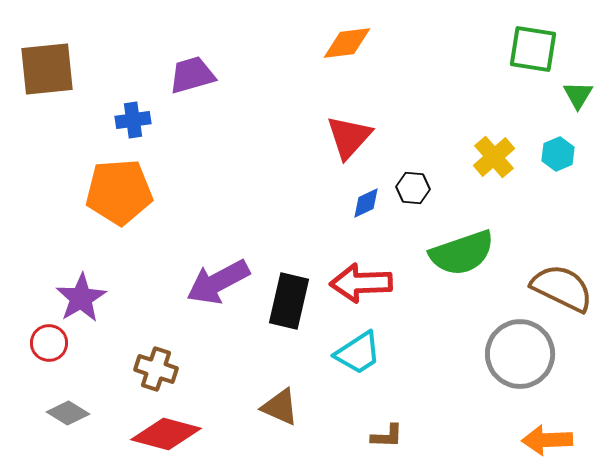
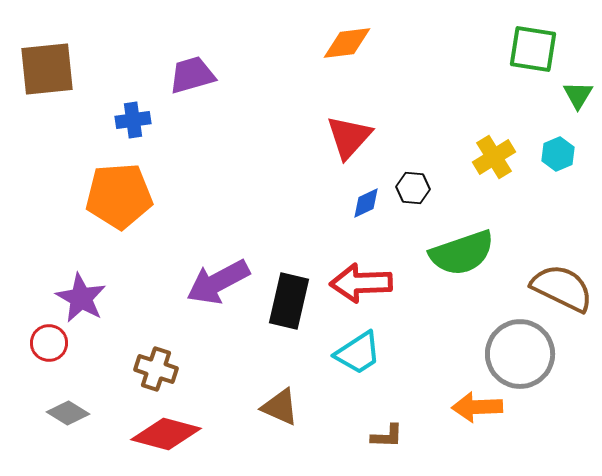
yellow cross: rotated 9 degrees clockwise
orange pentagon: moved 4 px down
purple star: rotated 12 degrees counterclockwise
orange arrow: moved 70 px left, 33 px up
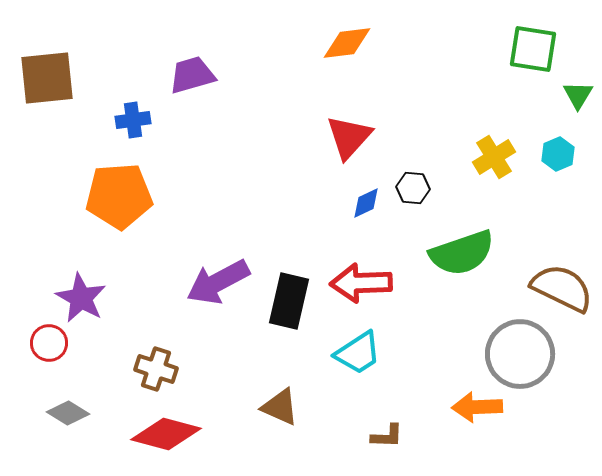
brown square: moved 9 px down
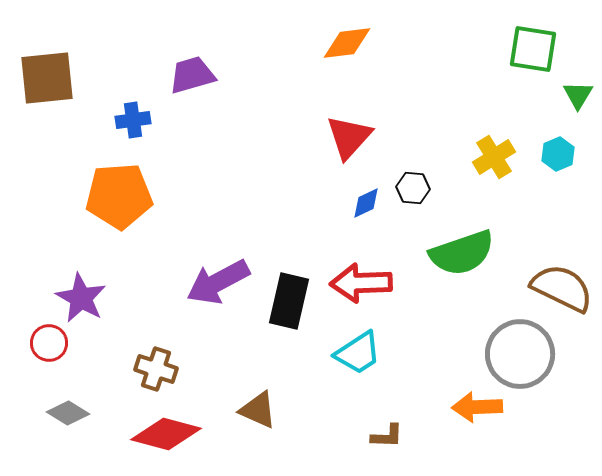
brown triangle: moved 22 px left, 3 px down
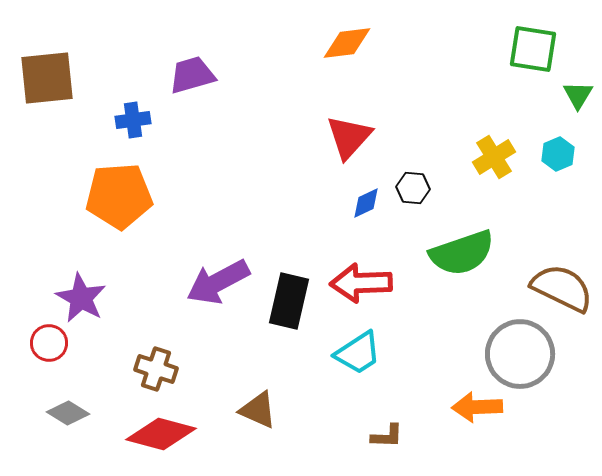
red diamond: moved 5 px left
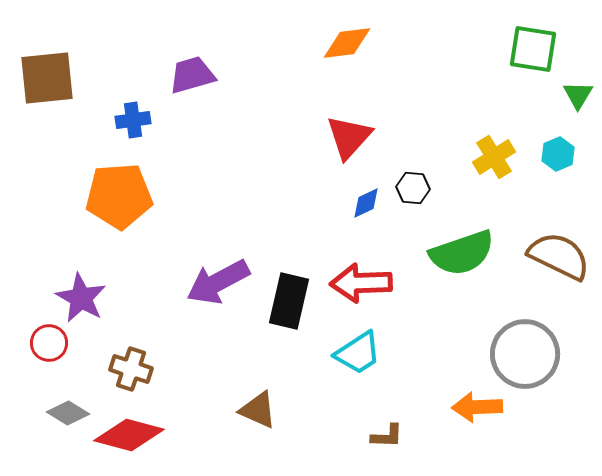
brown semicircle: moved 3 px left, 32 px up
gray circle: moved 5 px right
brown cross: moved 25 px left
red diamond: moved 32 px left, 1 px down
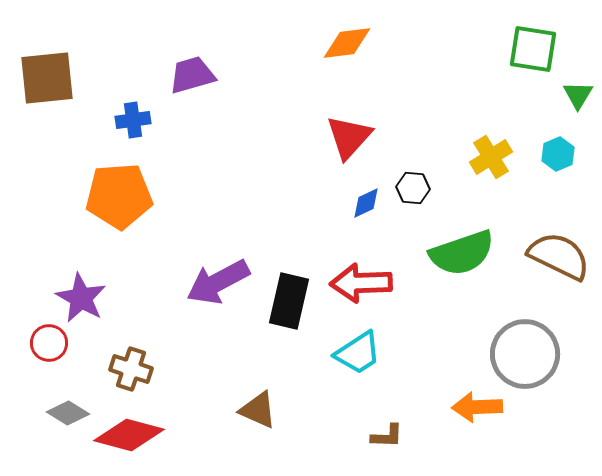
yellow cross: moved 3 px left
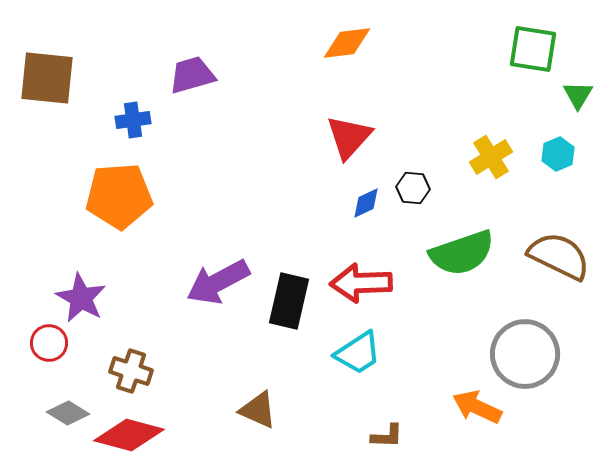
brown square: rotated 12 degrees clockwise
brown cross: moved 2 px down
orange arrow: rotated 27 degrees clockwise
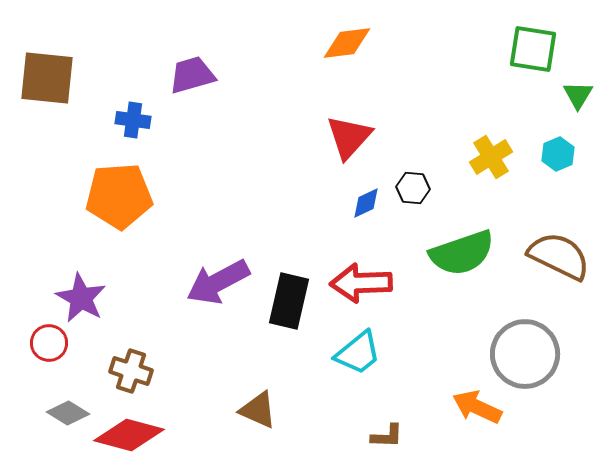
blue cross: rotated 16 degrees clockwise
cyan trapezoid: rotated 6 degrees counterclockwise
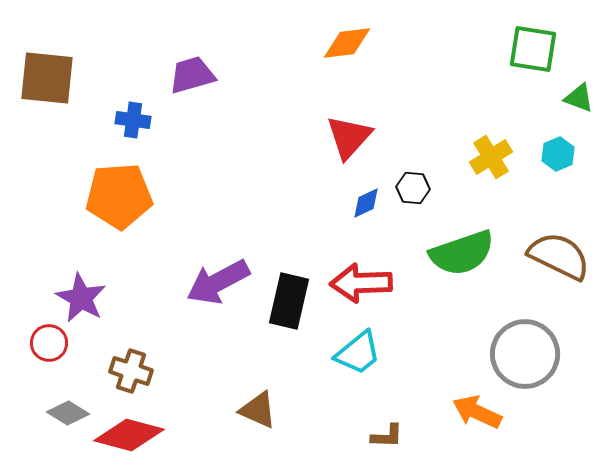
green triangle: moved 1 px right, 3 px down; rotated 40 degrees counterclockwise
orange arrow: moved 5 px down
